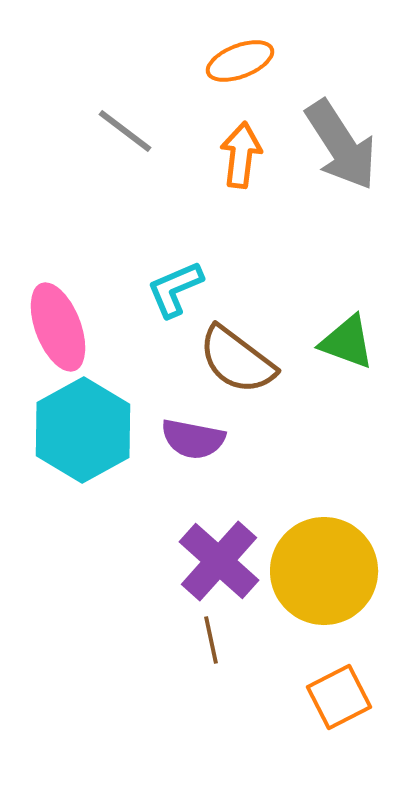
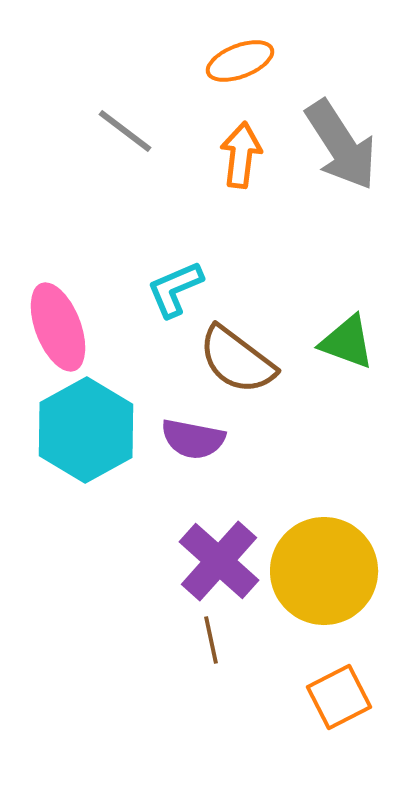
cyan hexagon: moved 3 px right
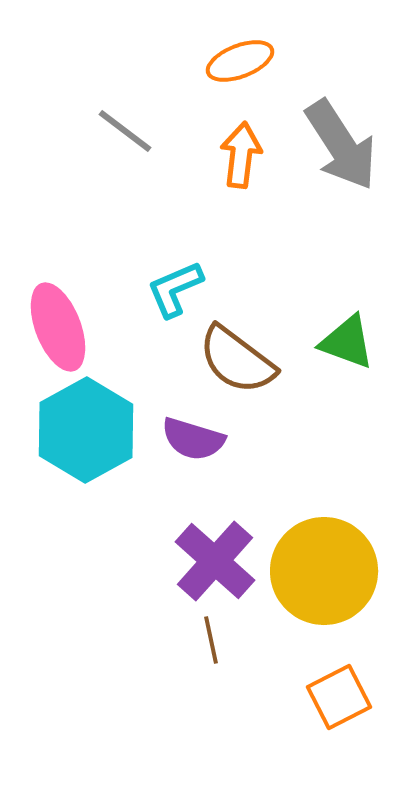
purple semicircle: rotated 6 degrees clockwise
purple cross: moved 4 px left
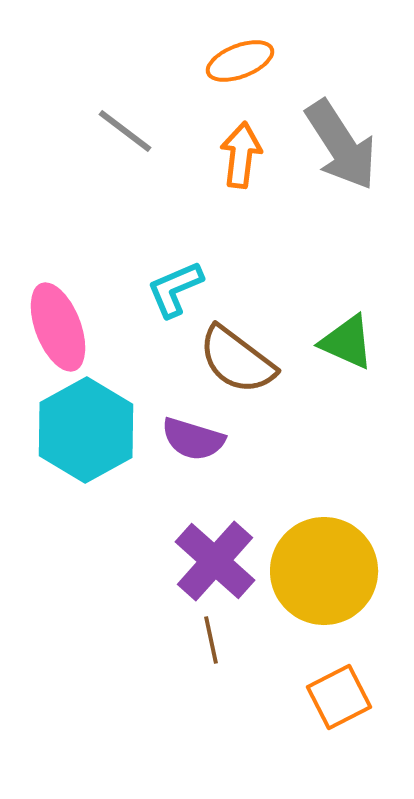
green triangle: rotated 4 degrees clockwise
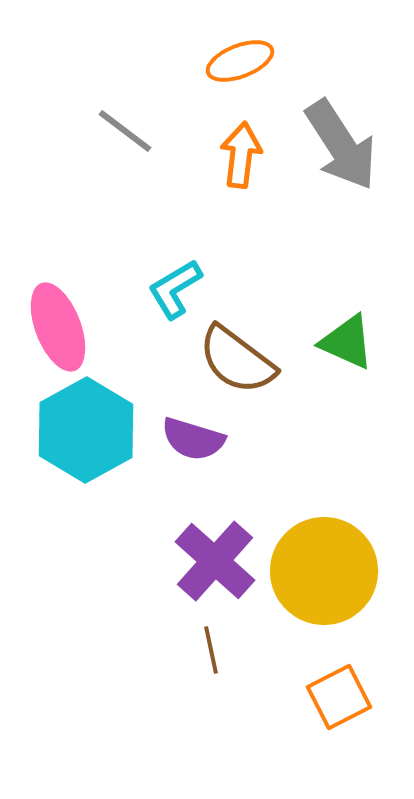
cyan L-shape: rotated 8 degrees counterclockwise
brown line: moved 10 px down
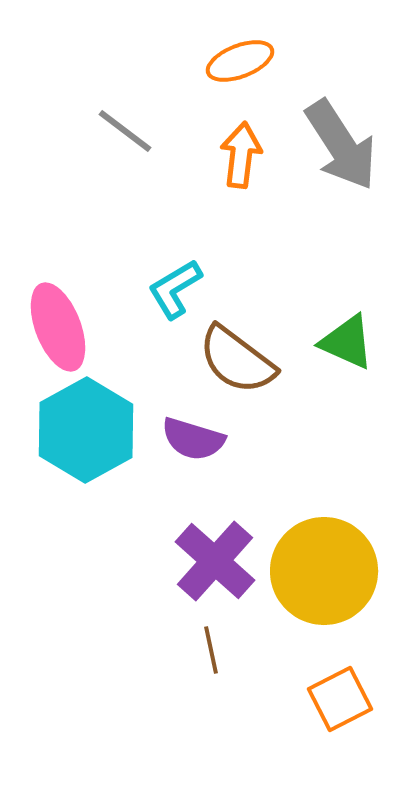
orange square: moved 1 px right, 2 px down
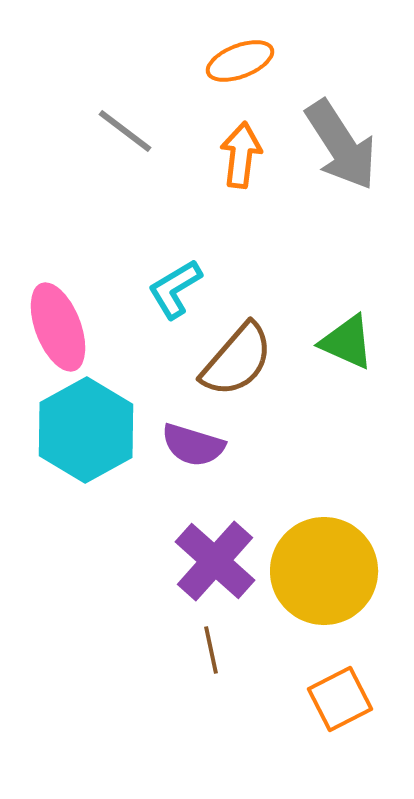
brown semicircle: rotated 86 degrees counterclockwise
purple semicircle: moved 6 px down
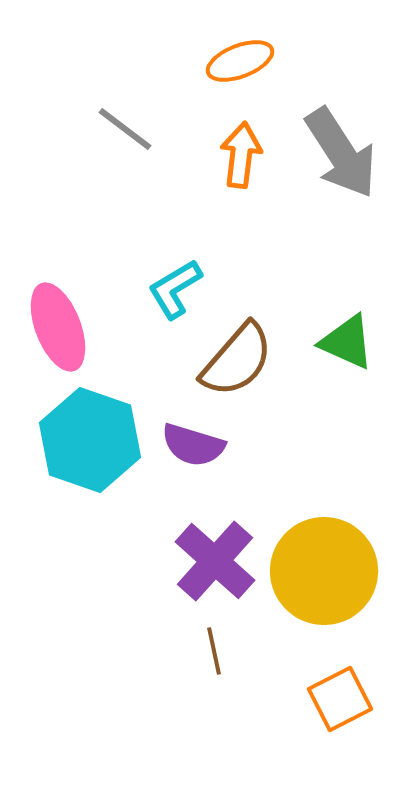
gray line: moved 2 px up
gray arrow: moved 8 px down
cyan hexagon: moved 4 px right, 10 px down; rotated 12 degrees counterclockwise
brown line: moved 3 px right, 1 px down
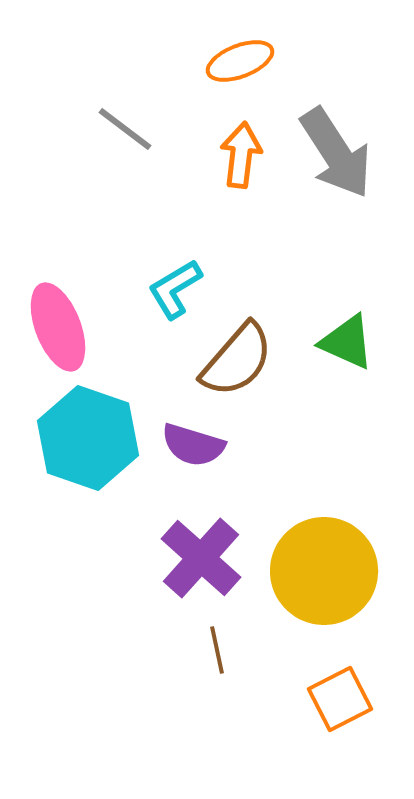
gray arrow: moved 5 px left
cyan hexagon: moved 2 px left, 2 px up
purple cross: moved 14 px left, 3 px up
brown line: moved 3 px right, 1 px up
